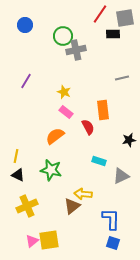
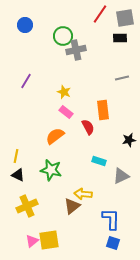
black rectangle: moved 7 px right, 4 px down
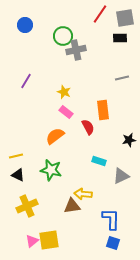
yellow line: rotated 64 degrees clockwise
brown triangle: rotated 30 degrees clockwise
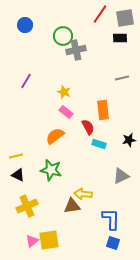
cyan rectangle: moved 17 px up
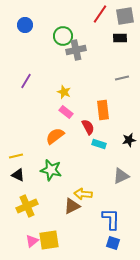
gray square: moved 2 px up
brown triangle: rotated 18 degrees counterclockwise
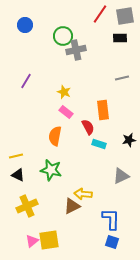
orange semicircle: rotated 42 degrees counterclockwise
blue square: moved 1 px left, 1 px up
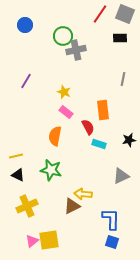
gray square: moved 2 px up; rotated 30 degrees clockwise
gray line: moved 1 px right, 1 px down; rotated 64 degrees counterclockwise
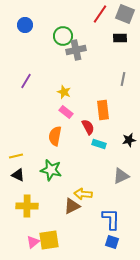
yellow cross: rotated 25 degrees clockwise
pink triangle: moved 1 px right, 1 px down
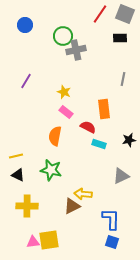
orange rectangle: moved 1 px right, 1 px up
red semicircle: rotated 35 degrees counterclockwise
pink triangle: rotated 32 degrees clockwise
